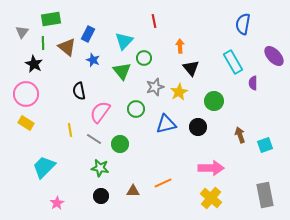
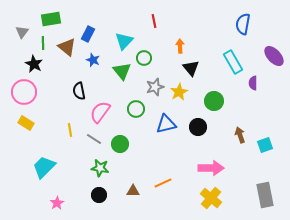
pink circle at (26, 94): moved 2 px left, 2 px up
black circle at (101, 196): moved 2 px left, 1 px up
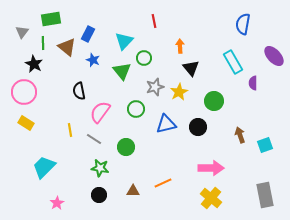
green circle at (120, 144): moved 6 px right, 3 px down
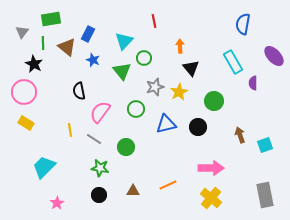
orange line at (163, 183): moved 5 px right, 2 px down
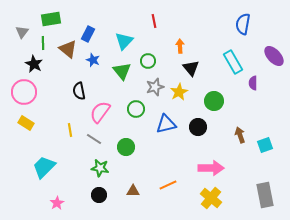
brown triangle at (67, 47): moved 1 px right, 2 px down
green circle at (144, 58): moved 4 px right, 3 px down
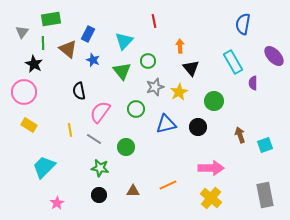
yellow rectangle at (26, 123): moved 3 px right, 2 px down
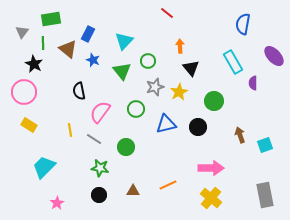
red line at (154, 21): moved 13 px right, 8 px up; rotated 40 degrees counterclockwise
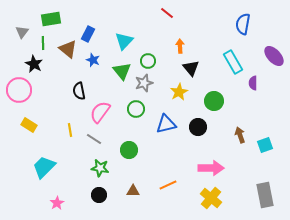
gray star at (155, 87): moved 11 px left, 4 px up
pink circle at (24, 92): moved 5 px left, 2 px up
green circle at (126, 147): moved 3 px right, 3 px down
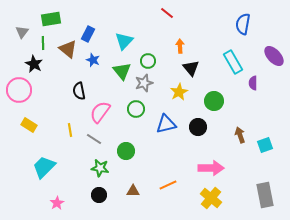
green circle at (129, 150): moved 3 px left, 1 px down
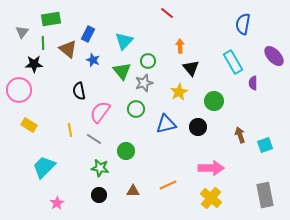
black star at (34, 64): rotated 30 degrees counterclockwise
